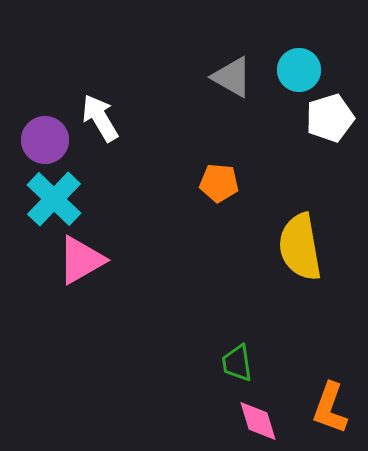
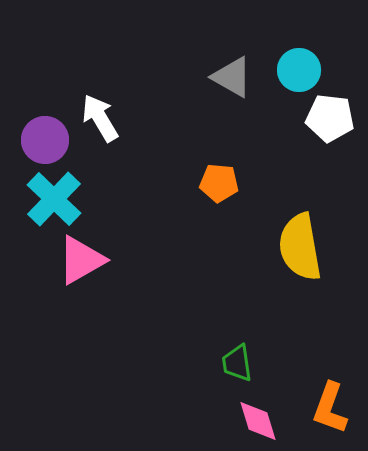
white pentagon: rotated 24 degrees clockwise
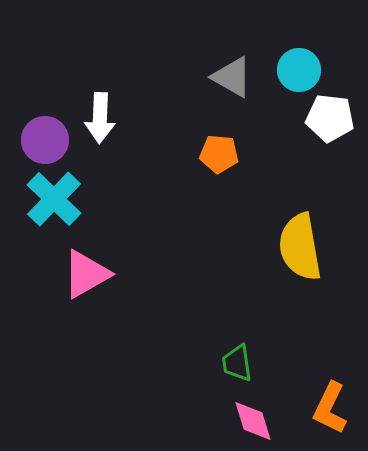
white arrow: rotated 147 degrees counterclockwise
orange pentagon: moved 29 px up
pink triangle: moved 5 px right, 14 px down
orange L-shape: rotated 6 degrees clockwise
pink diamond: moved 5 px left
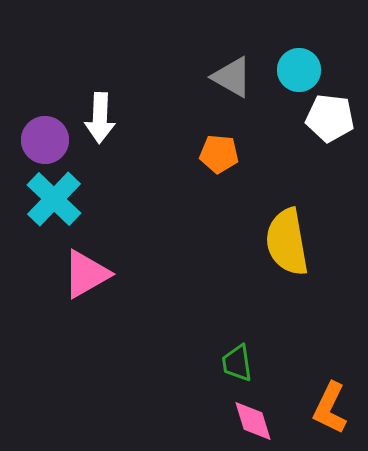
yellow semicircle: moved 13 px left, 5 px up
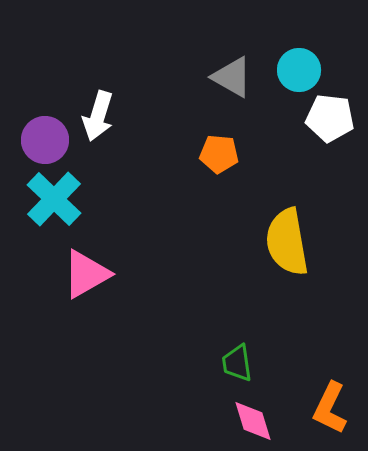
white arrow: moved 2 px left, 2 px up; rotated 15 degrees clockwise
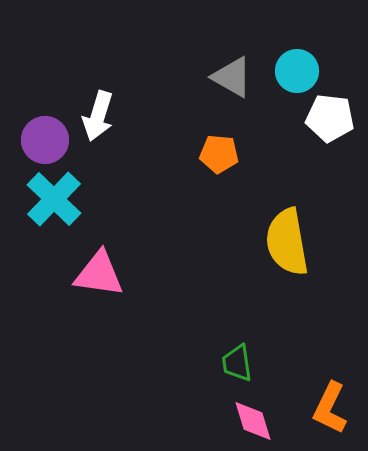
cyan circle: moved 2 px left, 1 px down
pink triangle: moved 13 px right; rotated 38 degrees clockwise
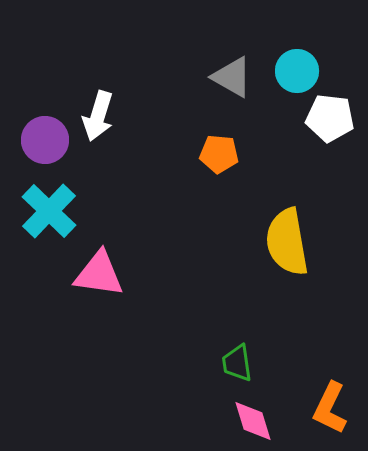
cyan cross: moved 5 px left, 12 px down
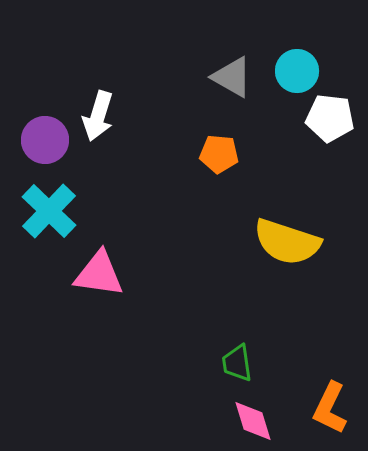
yellow semicircle: rotated 62 degrees counterclockwise
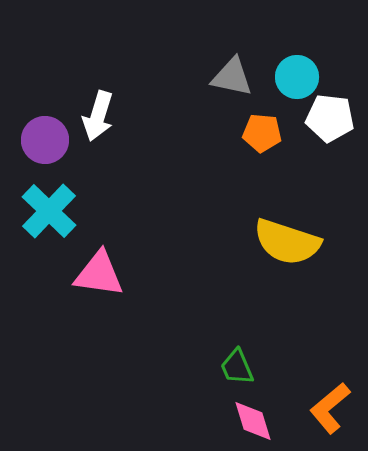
cyan circle: moved 6 px down
gray triangle: rotated 18 degrees counterclockwise
orange pentagon: moved 43 px right, 21 px up
green trapezoid: moved 4 px down; rotated 15 degrees counterclockwise
orange L-shape: rotated 24 degrees clockwise
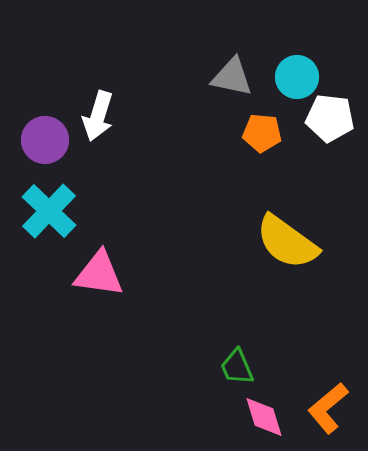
yellow semicircle: rotated 18 degrees clockwise
orange L-shape: moved 2 px left
pink diamond: moved 11 px right, 4 px up
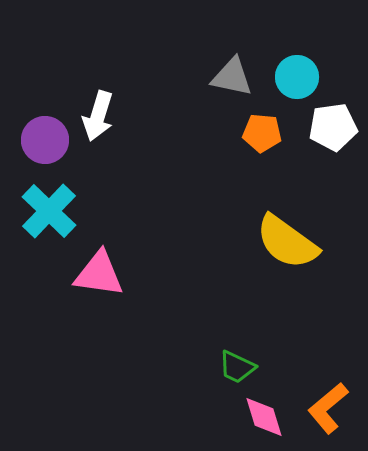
white pentagon: moved 3 px right, 9 px down; rotated 15 degrees counterclockwise
green trapezoid: rotated 42 degrees counterclockwise
